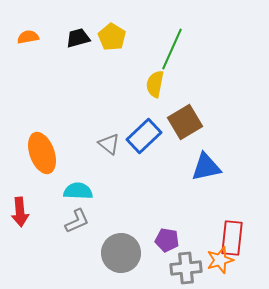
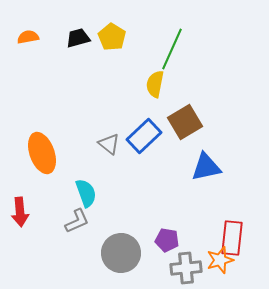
cyan semicircle: moved 8 px right, 2 px down; rotated 68 degrees clockwise
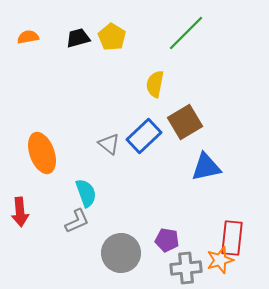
green line: moved 14 px right, 16 px up; rotated 21 degrees clockwise
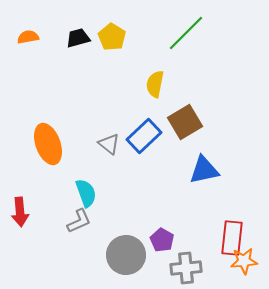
orange ellipse: moved 6 px right, 9 px up
blue triangle: moved 2 px left, 3 px down
gray L-shape: moved 2 px right
purple pentagon: moved 5 px left; rotated 20 degrees clockwise
gray circle: moved 5 px right, 2 px down
orange star: moved 24 px right, 1 px down; rotated 12 degrees clockwise
